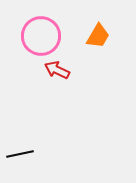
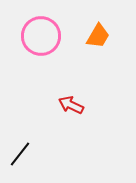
red arrow: moved 14 px right, 35 px down
black line: rotated 40 degrees counterclockwise
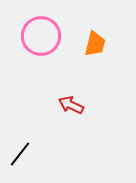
orange trapezoid: moved 3 px left, 8 px down; rotated 16 degrees counterclockwise
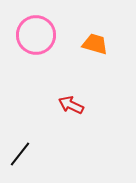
pink circle: moved 5 px left, 1 px up
orange trapezoid: rotated 88 degrees counterclockwise
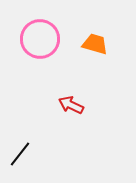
pink circle: moved 4 px right, 4 px down
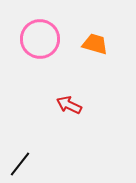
red arrow: moved 2 px left
black line: moved 10 px down
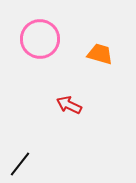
orange trapezoid: moved 5 px right, 10 px down
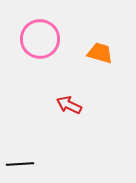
orange trapezoid: moved 1 px up
black line: rotated 48 degrees clockwise
